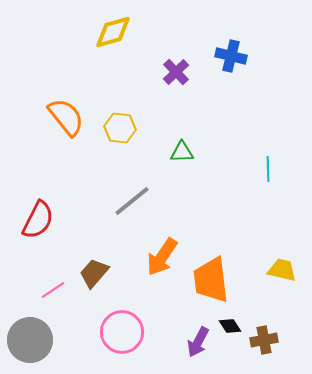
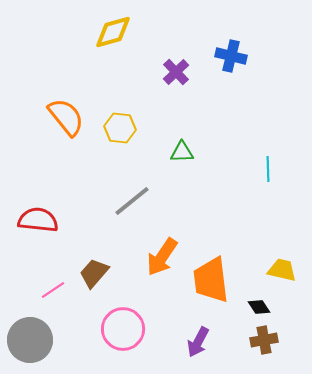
red semicircle: rotated 111 degrees counterclockwise
black diamond: moved 29 px right, 19 px up
pink circle: moved 1 px right, 3 px up
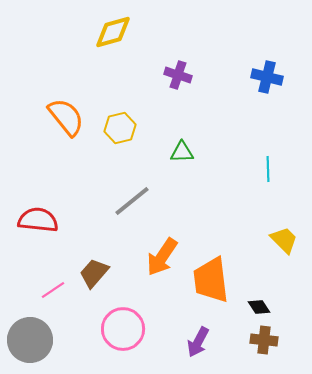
blue cross: moved 36 px right, 21 px down
purple cross: moved 2 px right, 3 px down; rotated 28 degrees counterclockwise
yellow hexagon: rotated 20 degrees counterclockwise
yellow trapezoid: moved 2 px right, 30 px up; rotated 32 degrees clockwise
brown cross: rotated 16 degrees clockwise
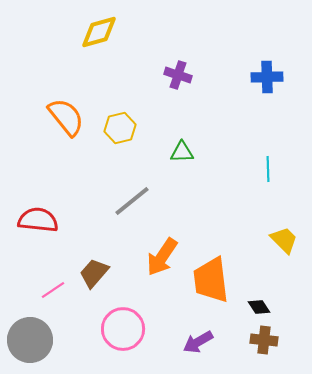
yellow diamond: moved 14 px left
blue cross: rotated 16 degrees counterclockwise
purple arrow: rotated 32 degrees clockwise
